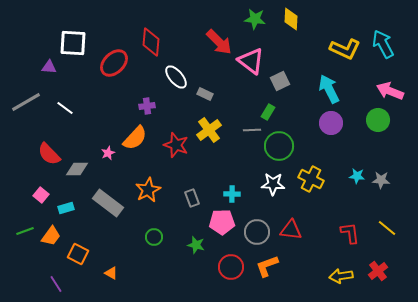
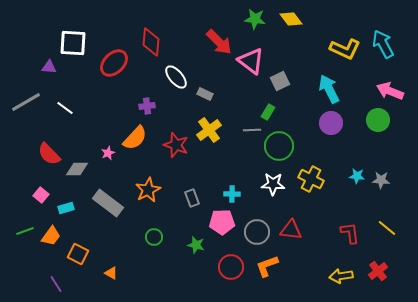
yellow diamond at (291, 19): rotated 40 degrees counterclockwise
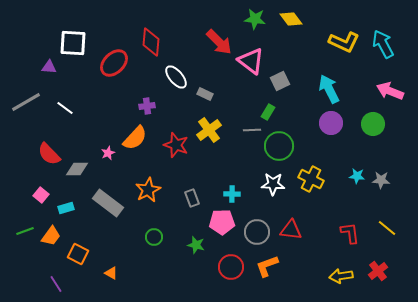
yellow L-shape at (345, 49): moved 1 px left, 7 px up
green circle at (378, 120): moved 5 px left, 4 px down
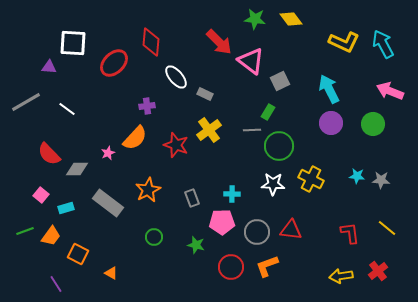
white line at (65, 108): moved 2 px right, 1 px down
